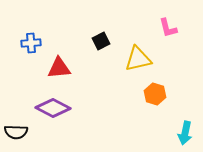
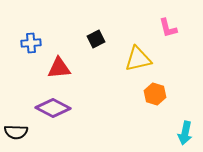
black square: moved 5 px left, 2 px up
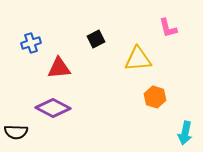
blue cross: rotated 12 degrees counterclockwise
yellow triangle: rotated 8 degrees clockwise
orange hexagon: moved 3 px down
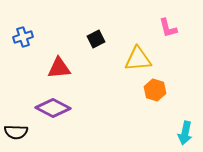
blue cross: moved 8 px left, 6 px up
orange hexagon: moved 7 px up
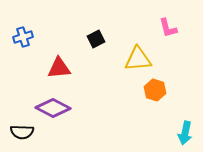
black semicircle: moved 6 px right
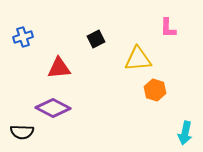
pink L-shape: rotated 15 degrees clockwise
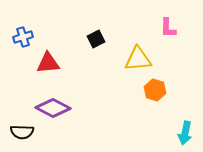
red triangle: moved 11 px left, 5 px up
